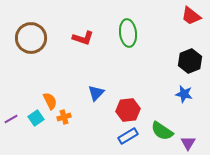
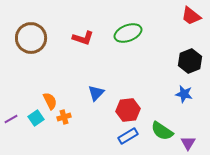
green ellipse: rotated 76 degrees clockwise
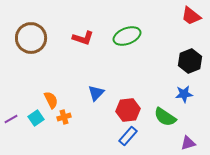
green ellipse: moved 1 px left, 3 px down
blue star: rotated 18 degrees counterclockwise
orange semicircle: moved 1 px right, 1 px up
green semicircle: moved 3 px right, 14 px up
blue rectangle: rotated 18 degrees counterclockwise
purple triangle: rotated 42 degrees clockwise
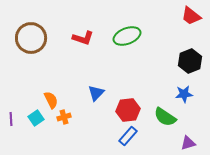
purple line: rotated 64 degrees counterclockwise
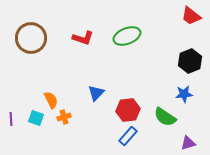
cyan square: rotated 35 degrees counterclockwise
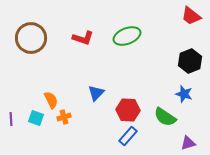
blue star: rotated 24 degrees clockwise
red hexagon: rotated 10 degrees clockwise
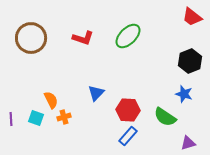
red trapezoid: moved 1 px right, 1 px down
green ellipse: moved 1 px right; rotated 24 degrees counterclockwise
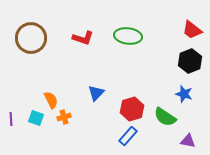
red trapezoid: moved 13 px down
green ellipse: rotated 52 degrees clockwise
red hexagon: moved 4 px right, 1 px up; rotated 20 degrees counterclockwise
purple triangle: moved 2 px up; rotated 28 degrees clockwise
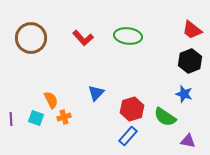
red L-shape: rotated 30 degrees clockwise
